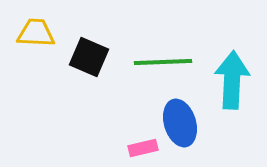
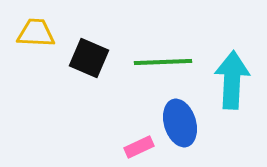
black square: moved 1 px down
pink rectangle: moved 4 px left, 1 px up; rotated 12 degrees counterclockwise
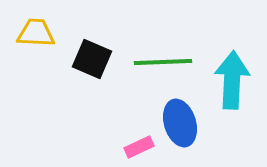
black square: moved 3 px right, 1 px down
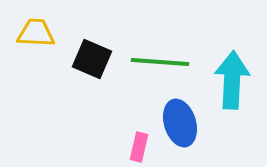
green line: moved 3 px left; rotated 6 degrees clockwise
pink rectangle: rotated 52 degrees counterclockwise
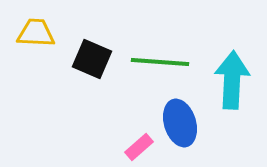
pink rectangle: rotated 36 degrees clockwise
